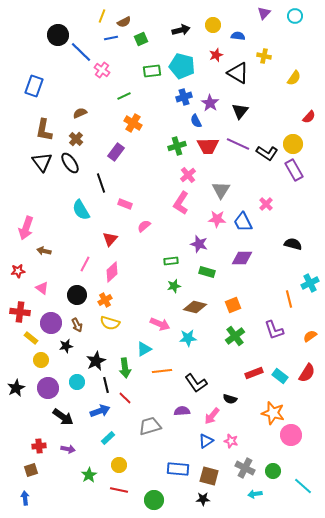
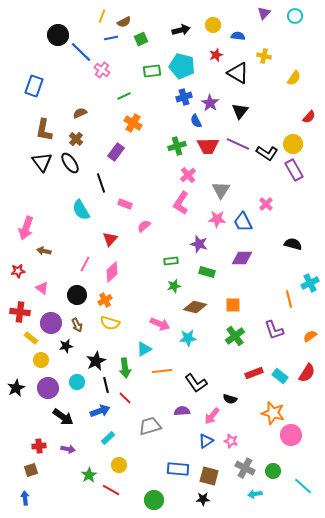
orange square at (233, 305): rotated 21 degrees clockwise
red line at (119, 490): moved 8 px left; rotated 18 degrees clockwise
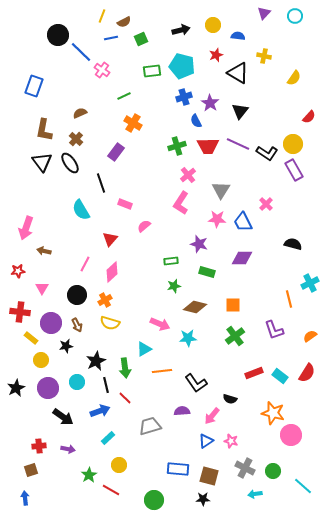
pink triangle at (42, 288): rotated 24 degrees clockwise
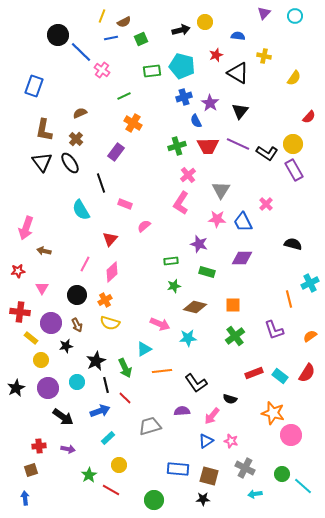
yellow circle at (213, 25): moved 8 px left, 3 px up
green arrow at (125, 368): rotated 18 degrees counterclockwise
green circle at (273, 471): moved 9 px right, 3 px down
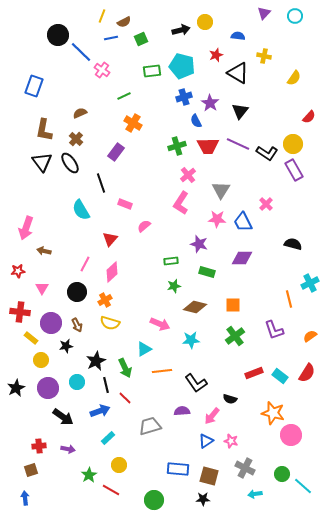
black circle at (77, 295): moved 3 px up
cyan star at (188, 338): moved 3 px right, 2 px down
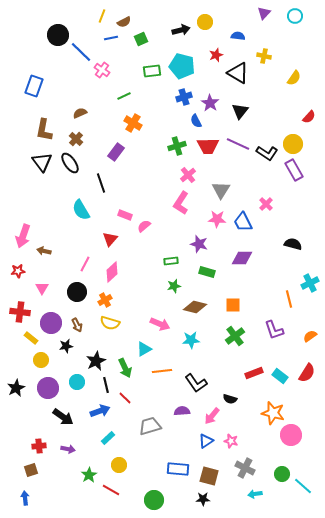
pink rectangle at (125, 204): moved 11 px down
pink arrow at (26, 228): moved 3 px left, 8 px down
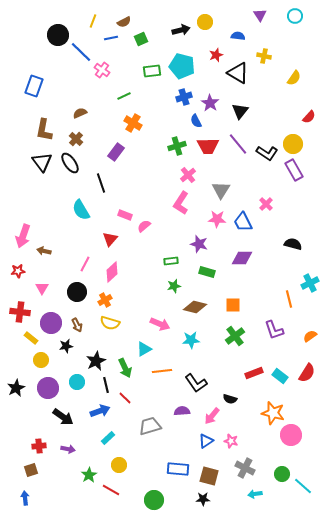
purple triangle at (264, 13): moved 4 px left, 2 px down; rotated 16 degrees counterclockwise
yellow line at (102, 16): moved 9 px left, 5 px down
purple line at (238, 144): rotated 25 degrees clockwise
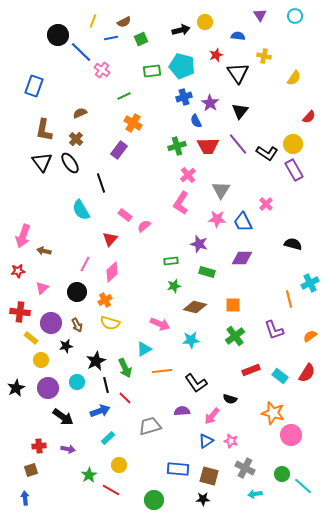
black triangle at (238, 73): rotated 25 degrees clockwise
purple rectangle at (116, 152): moved 3 px right, 2 px up
pink rectangle at (125, 215): rotated 16 degrees clockwise
pink triangle at (42, 288): rotated 16 degrees clockwise
red rectangle at (254, 373): moved 3 px left, 3 px up
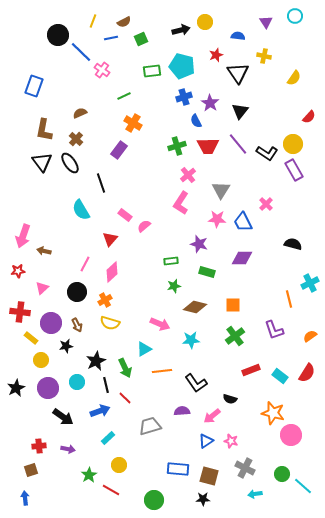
purple triangle at (260, 15): moved 6 px right, 7 px down
pink arrow at (212, 416): rotated 12 degrees clockwise
